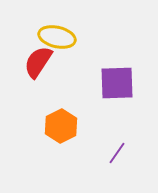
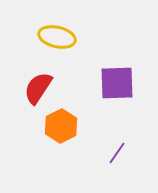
red semicircle: moved 26 px down
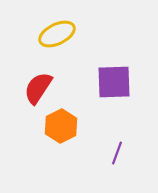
yellow ellipse: moved 3 px up; rotated 39 degrees counterclockwise
purple square: moved 3 px left, 1 px up
purple line: rotated 15 degrees counterclockwise
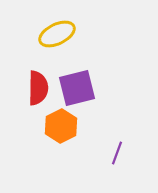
purple square: moved 37 px left, 6 px down; rotated 12 degrees counterclockwise
red semicircle: rotated 148 degrees clockwise
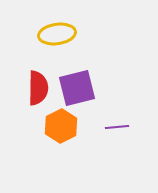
yellow ellipse: rotated 18 degrees clockwise
purple line: moved 26 px up; rotated 65 degrees clockwise
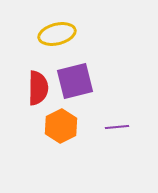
yellow ellipse: rotated 6 degrees counterclockwise
purple square: moved 2 px left, 7 px up
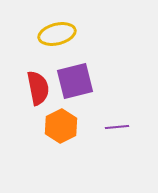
red semicircle: rotated 12 degrees counterclockwise
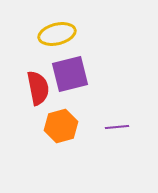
purple square: moved 5 px left, 7 px up
orange hexagon: rotated 12 degrees clockwise
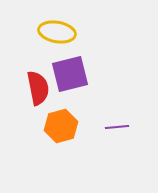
yellow ellipse: moved 2 px up; rotated 24 degrees clockwise
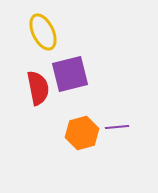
yellow ellipse: moved 14 px left; rotated 54 degrees clockwise
orange hexagon: moved 21 px right, 7 px down
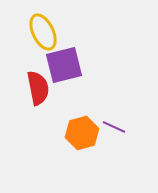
purple square: moved 6 px left, 9 px up
purple line: moved 3 px left; rotated 30 degrees clockwise
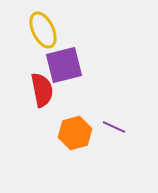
yellow ellipse: moved 2 px up
red semicircle: moved 4 px right, 2 px down
orange hexagon: moved 7 px left
